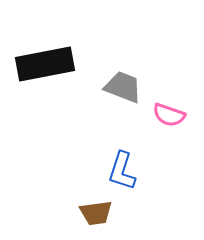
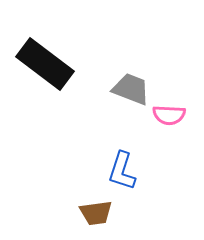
black rectangle: rotated 48 degrees clockwise
gray trapezoid: moved 8 px right, 2 px down
pink semicircle: rotated 16 degrees counterclockwise
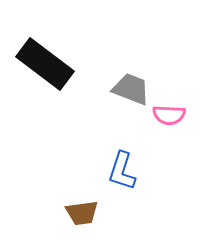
brown trapezoid: moved 14 px left
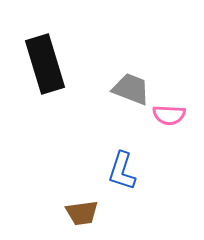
black rectangle: rotated 36 degrees clockwise
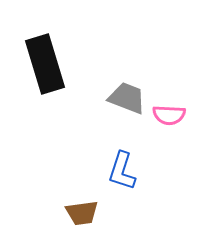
gray trapezoid: moved 4 px left, 9 px down
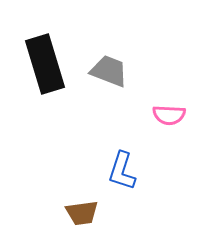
gray trapezoid: moved 18 px left, 27 px up
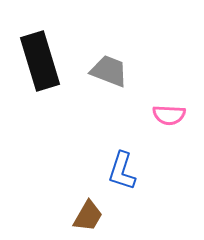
black rectangle: moved 5 px left, 3 px up
brown trapezoid: moved 6 px right, 3 px down; rotated 52 degrees counterclockwise
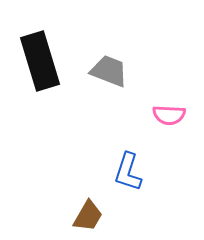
blue L-shape: moved 6 px right, 1 px down
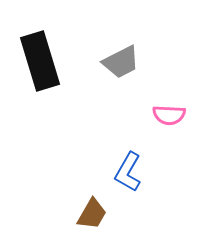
gray trapezoid: moved 12 px right, 9 px up; rotated 132 degrees clockwise
blue L-shape: rotated 12 degrees clockwise
brown trapezoid: moved 4 px right, 2 px up
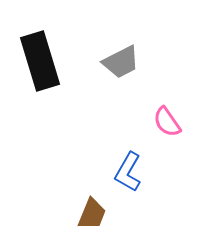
pink semicircle: moved 2 px left, 7 px down; rotated 52 degrees clockwise
brown trapezoid: rotated 8 degrees counterclockwise
